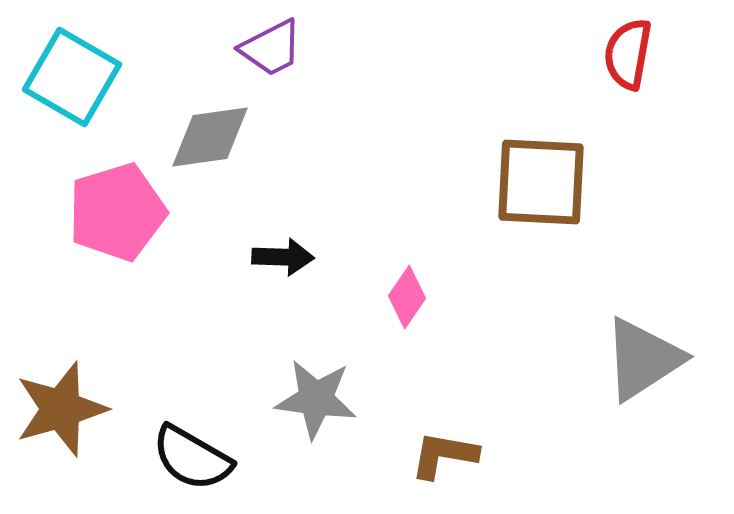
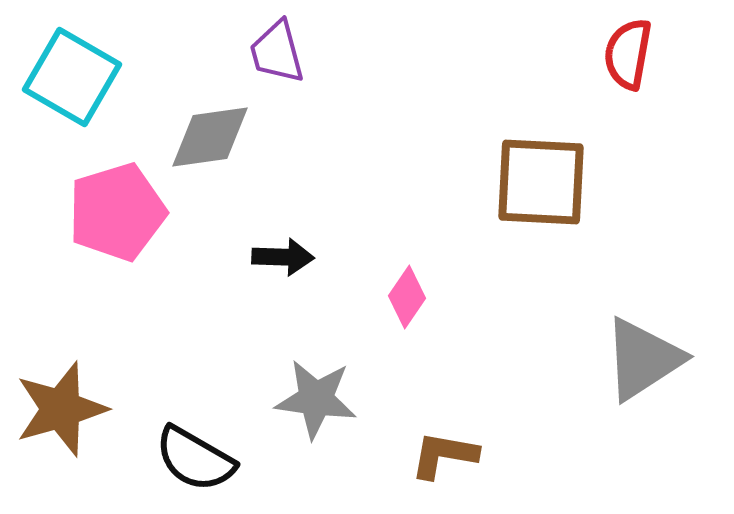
purple trapezoid: moved 6 px right, 4 px down; rotated 102 degrees clockwise
black semicircle: moved 3 px right, 1 px down
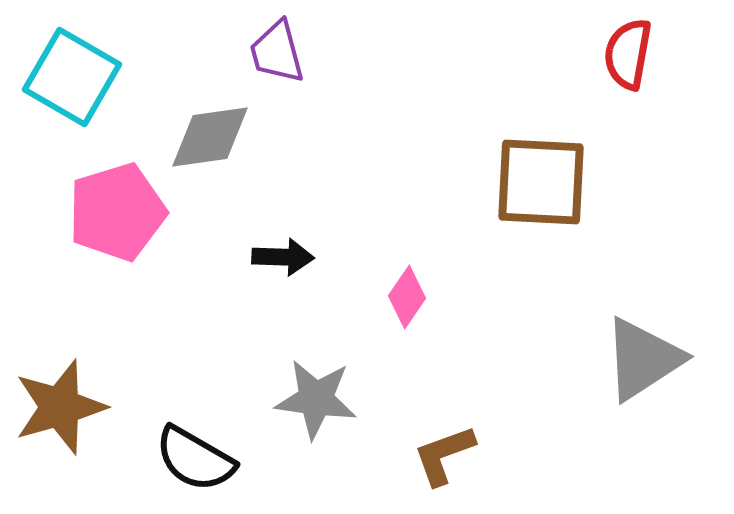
brown star: moved 1 px left, 2 px up
brown L-shape: rotated 30 degrees counterclockwise
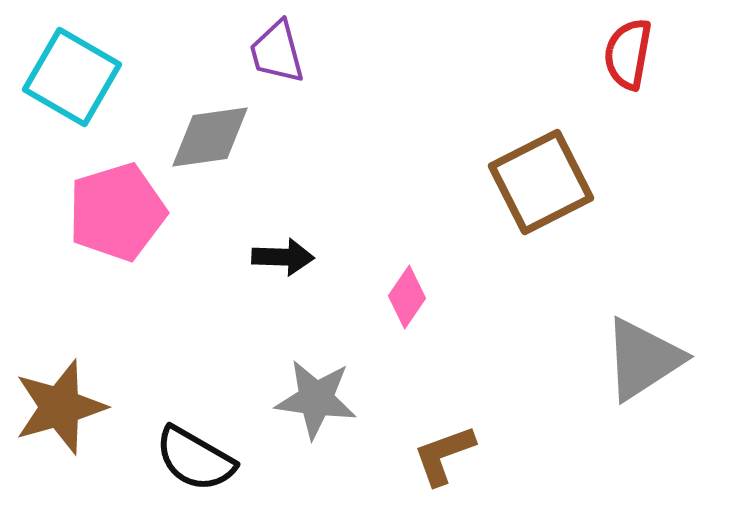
brown square: rotated 30 degrees counterclockwise
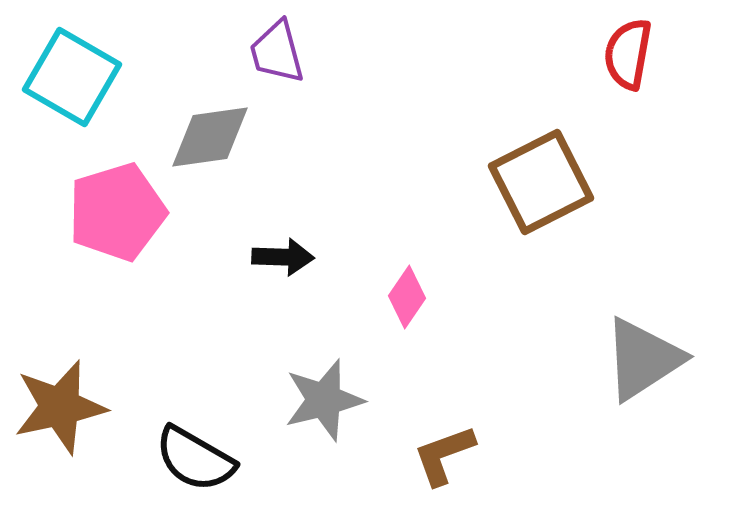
gray star: moved 8 px right, 1 px down; rotated 22 degrees counterclockwise
brown star: rotated 4 degrees clockwise
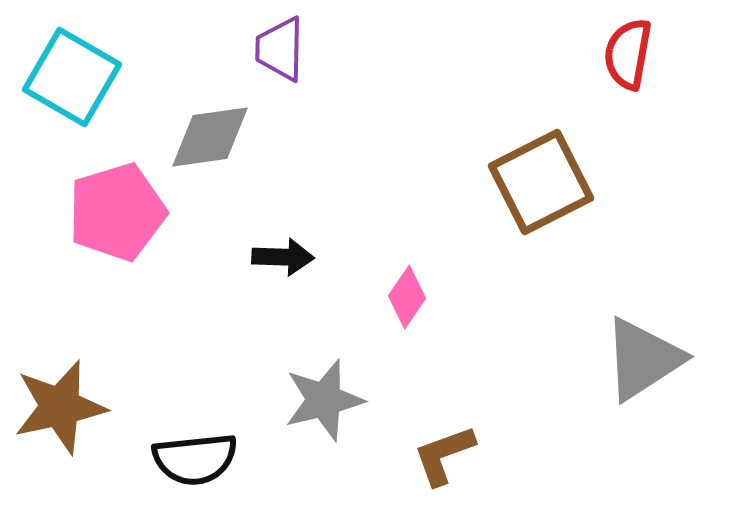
purple trapezoid: moved 3 px right, 3 px up; rotated 16 degrees clockwise
black semicircle: rotated 36 degrees counterclockwise
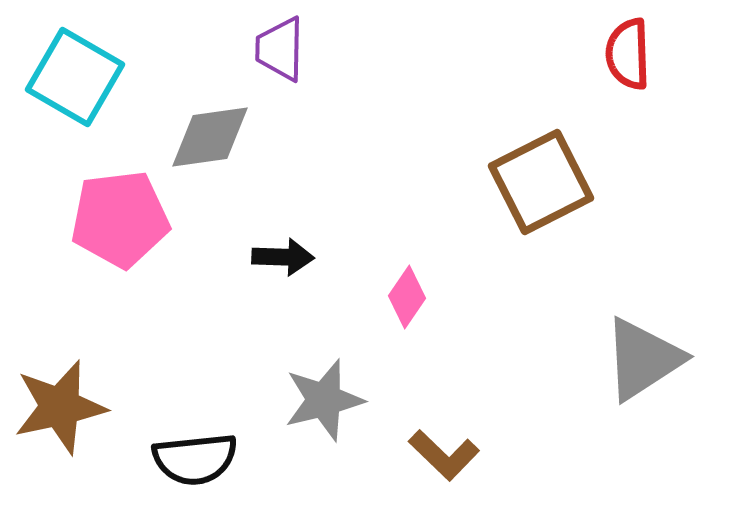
red semicircle: rotated 12 degrees counterclockwise
cyan square: moved 3 px right
pink pentagon: moved 3 px right, 7 px down; rotated 10 degrees clockwise
brown L-shape: rotated 116 degrees counterclockwise
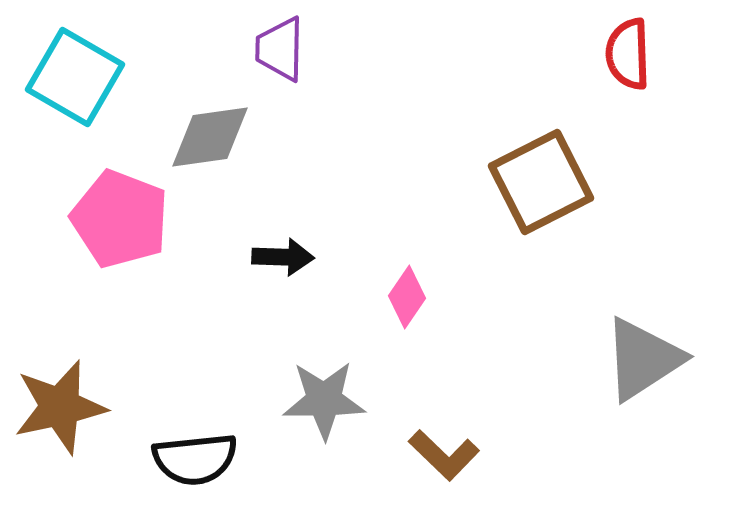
pink pentagon: rotated 28 degrees clockwise
gray star: rotated 14 degrees clockwise
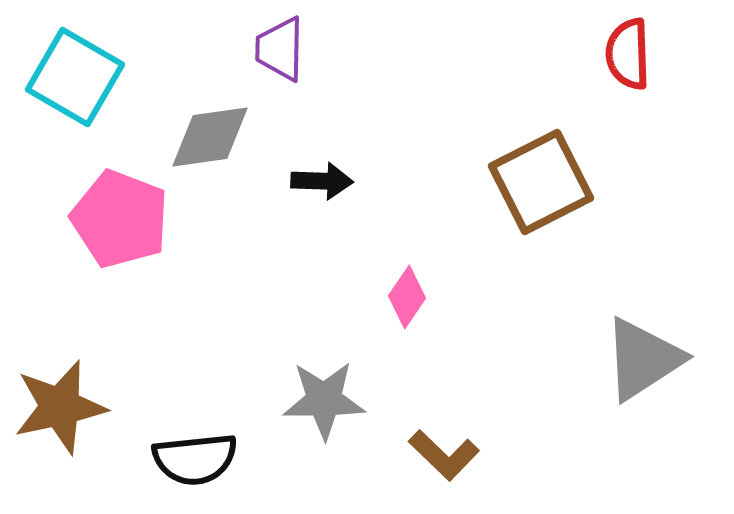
black arrow: moved 39 px right, 76 px up
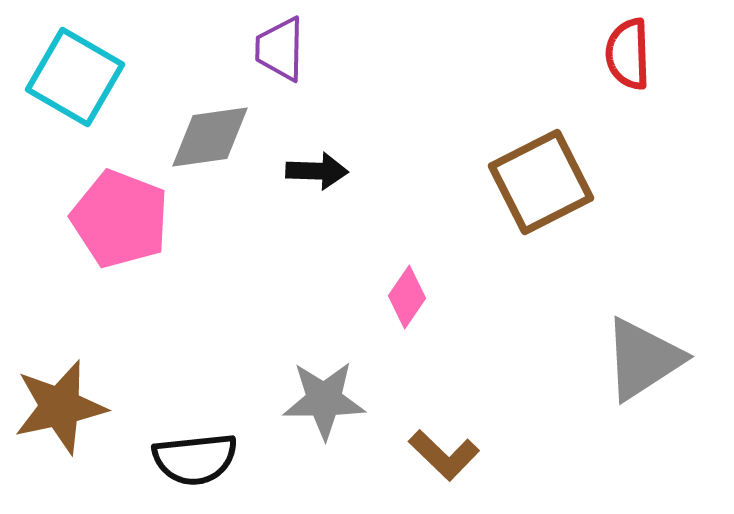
black arrow: moved 5 px left, 10 px up
